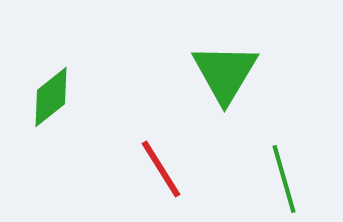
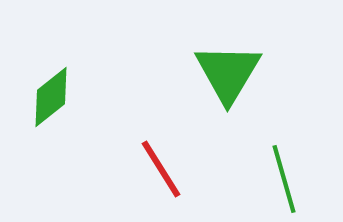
green triangle: moved 3 px right
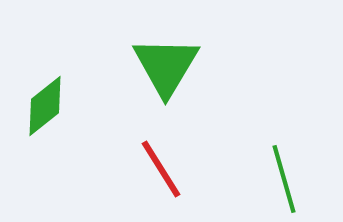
green triangle: moved 62 px left, 7 px up
green diamond: moved 6 px left, 9 px down
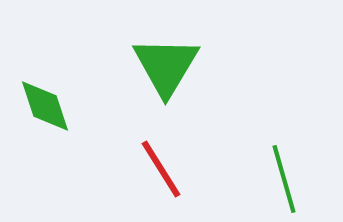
green diamond: rotated 70 degrees counterclockwise
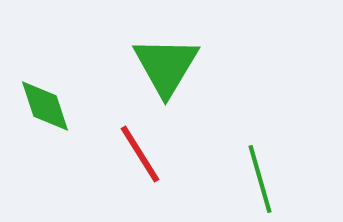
red line: moved 21 px left, 15 px up
green line: moved 24 px left
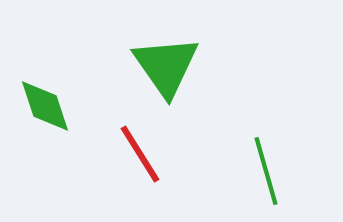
green triangle: rotated 6 degrees counterclockwise
green line: moved 6 px right, 8 px up
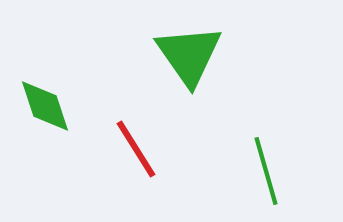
green triangle: moved 23 px right, 11 px up
red line: moved 4 px left, 5 px up
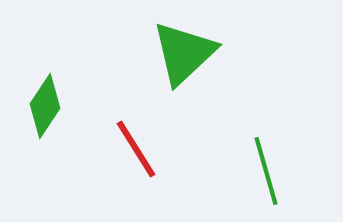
green triangle: moved 5 px left, 2 px up; rotated 22 degrees clockwise
green diamond: rotated 52 degrees clockwise
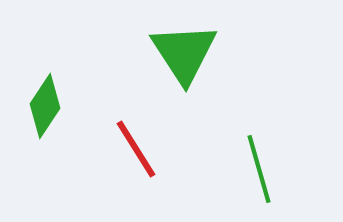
green triangle: rotated 20 degrees counterclockwise
green line: moved 7 px left, 2 px up
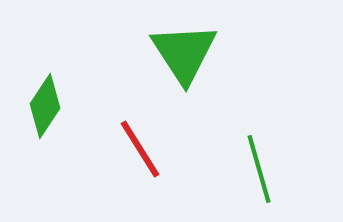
red line: moved 4 px right
